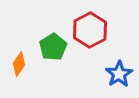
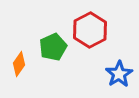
green pentagon: rotated 8 degrees clockwise
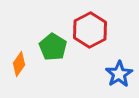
green pentagon: rotated 16 degrees counterclockwise
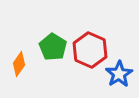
red hexagon: moved 20 px down; rotated 8 degrees counterclockwise
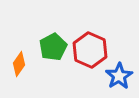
green pentagon: rotated 12 degrees clockwise
blue star: moved 2 px down
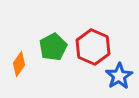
red hexagon: moved 3 px right, 3 px up
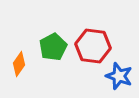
red hexagon: moved 1 px up; rotated 16 degrees counterclockwise
blue star: rotated 20 degrees counterclockwise
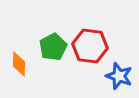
red hexagon: moved 3 px left
orange diamond: rotated 35 degrees counterclockwise
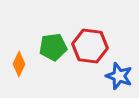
green pentagon: rotated 20 degrees clockwise
orange diamond: rotated 25 degrees clockwise
